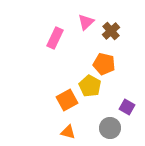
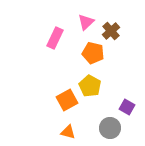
orange pentagon: moved 11 px left, 11 px up
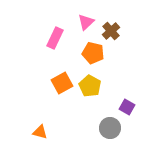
orange square: moved 5 px left, 17 px up
orange triangle: moved 28 px left
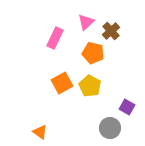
orange triangle: rotated 21 degrees clockwise
